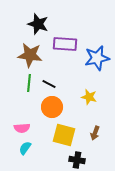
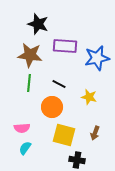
purple rectangle: moved 2 px down
black line: moved 10 px right
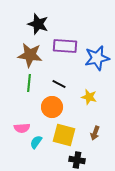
cyan semicircle: moved 11 px right, 6 px up
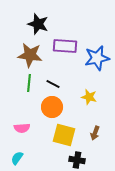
black line: moved 6 px left
cyan semicircle: moved 19 px left, 16 px down
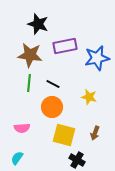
purple rectangle: rotated 15 degrees counterclockwise
black cross: rotated 21 degrees clockwise
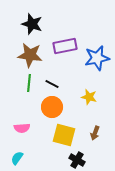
black star: moved 6 px left
black line: moved 1 px left
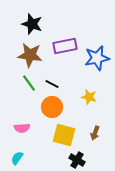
green line: rotated 42 degrees counterclockwise
